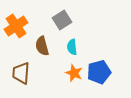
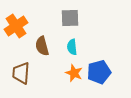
gray square: moved 8 px right, 2 px up; rotated 30 degrees clockwise
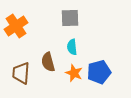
brown semicircle: moved 6 px right, 16 px down
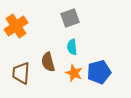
gray square: rotated 18 degrees counterclockwise
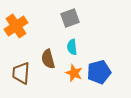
brown semicircle: moved 3 px up
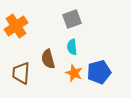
gray square: moved 2 px right, 1 px down
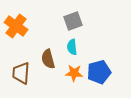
gray square: moved 1 px right, 2 px down
orange cross: rotated 20 degrees counterclockwise
orange star: rotated 18 degrees counterclockwise
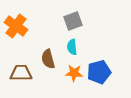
brown trapezoid: rotated 85 degrees clockwise
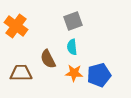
brown semicircle: rotated 12 degrees counterclockwise
blue pentagon: moved 3 px down
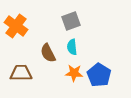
gray square: moved 2 px left
brown semicircle: moved 6 px up
blue pentagon: rotated 25 degrees counterclockwise
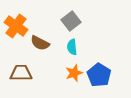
gray square: rotated 18 degrees counterclockwise
brown semicircle: moved 8 px left, 10 px up; rotated 36 degrees counterclockwise
orange star: rotated 24 degrees counterclockwise
